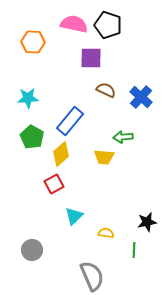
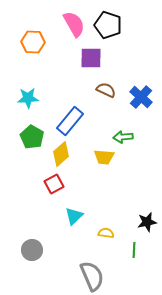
pink semicircle: rotated 48 degrees clockwise
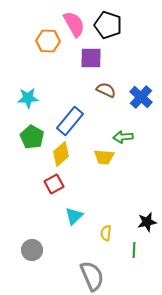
orange hexagon: moved 15 px right, 1 px up
yellow semicircle: rotated 91 degrees counterclockwise
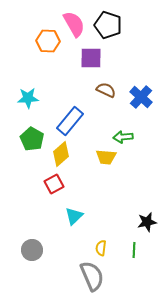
green pentagon: moved 2 px down
yellow trapezoid: moved 2 px right
yellow semicircle: moved 5 px left, 15 px down
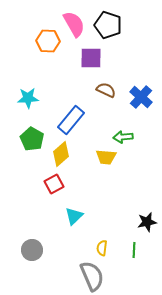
blue rectangle: moved 1 px right, 1 px up
yellow semicircle: moved 1 px right
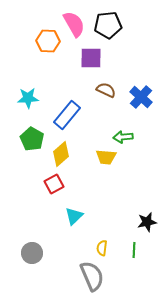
black pentagon: rotated 24 degrees counterclockwise
blue rectangle: moved 4 px left, 5 px up
gray circle: moved 3 px down
